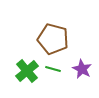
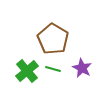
brown pentagon: rotated 16 degrees clockwise
purple star: moved 1 px up
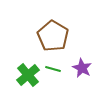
brown pentagon: moved 3 px up
green cross: moved 1 px right, 4 px down
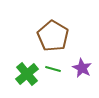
green cross: moved 1 px left, 1 px up
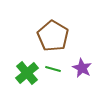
green cross: moved 1 px up
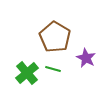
brown pentagon: moved 2 px right, 1 px down
purple star: moved 4 px right, 10 px up
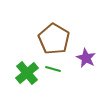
brown pentagon: moved 1 px left, 2 px down
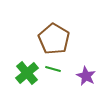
purple star: moved 18 px down
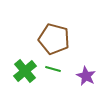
brown pentagon: rotated 16 degrees counterclockwise
green cross: moved 2 px left, 2 px up
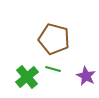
green cross: moved 2 px right, 6 px down
